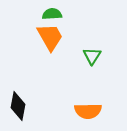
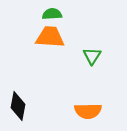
orange trapezoid: rotated 56 degrees counterclockwise
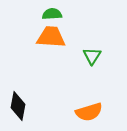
orange trapezoid: moved 1 px right
orange semicircle: moved 1 px right, 1 px down; rotated 16 degrees counterclockwise
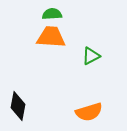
green triangle: moved 1 px left; rotated 30 degrees clockwise
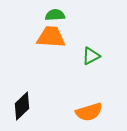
green semicircle: moved 3 px right, 1 px down
black diamond: moved 4 px right; rotated 36 degrees clockwise
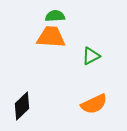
green semicircle: moved 1 px down
orange semicircle: moved 5 px right, 8 px up; rotated 8 degrees counterclockwise
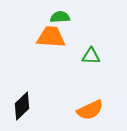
green semicircle: moved 5 px right, 1 px down
green triangle: rotated 30 degrees clockwise
orange semicircle: moved 4 px left, 6 px down
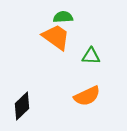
green semicircle: moved 3 px right
orange trapezoid: moved 5 px right; rotated 32 degrees clockwise
orange semicircle: moved 3 px left, 14 px up
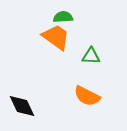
orange semicircle: rotated 52 degrees clockwise
black diamond: rotated 72 degrees counterclockwise
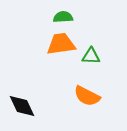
orange trapezoid: moved 5 px right, 7 px down; rotated 44 degrees counterclockwise
